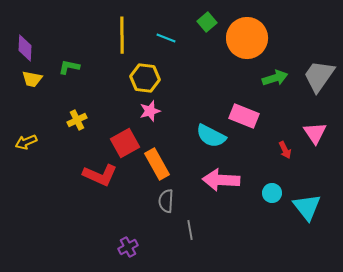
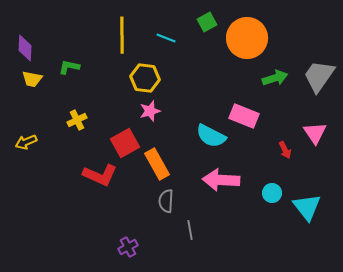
green square: rotated 12 degrees clockwise
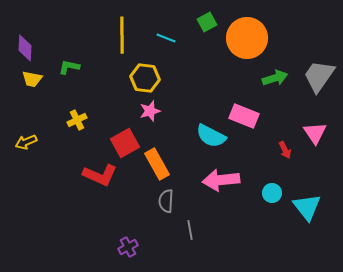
pink arrow: rotated 9 degrees counterclockwise
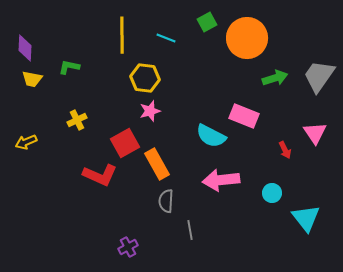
cyan triangle: moved 1 px left, 11 px down
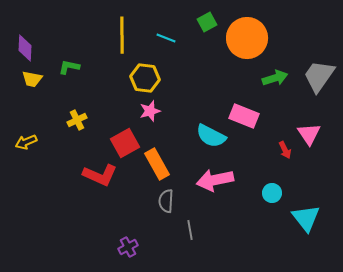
pink triangle: moved 6 px left, 1 px down
pink arrow: moved 6 px left; rotated 6 degrees counterclockwise
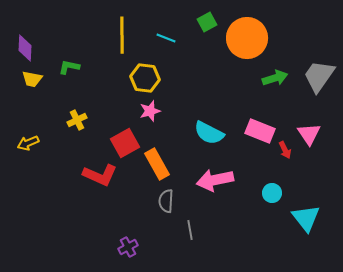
pink rectangle: moved 16 px right, 15 px down
cyan semicircle: moved 2 px left, 3 px up
yellow arrow: moved 2 px right, 1 px down
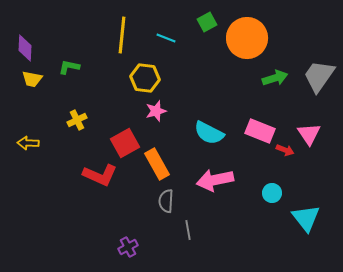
yellow line: rotated 6 degrees clockwise
pink star: moved 6 px right
yellow arrow: rotated 25 degrees clockwise
red arrow: rotated 42 degrees counterclockwise
gray line: moved 2 px left
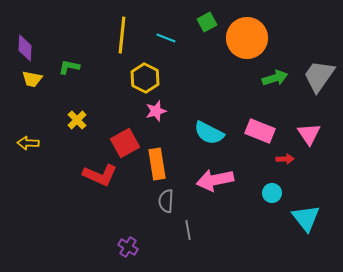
yellow hexagon: rotated 20 degrees clockwise
yellow cross: rotated 18 degrees counterclockwise
red arrow: moved 9 px down; rotated 24 degrees counterclockwise
orange rectangle: rotated 20 degrees clockwise
purple cross: rotated 30 degrees counterclockwise
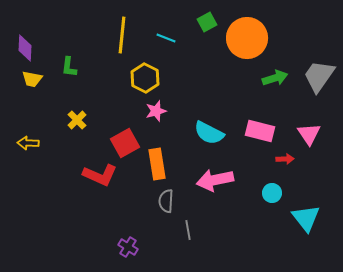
green L-shape: rotated 95 degrees counterclockwise
pink rectangle: rotated 8 degrees counterclockwise
